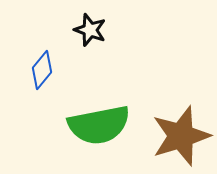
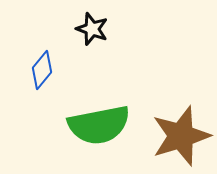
black star: moved 2 px right, 1 px up
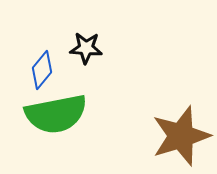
black star: moved 6 px left, 19 px down; rotated 16 degrees counterclockwise
green semicircle: moved 43 px left, 11 px up
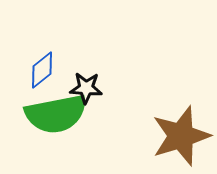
black star: moved 40 px down
blue diamond: rotated 12 degrees clockwise
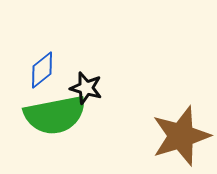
black star: rotated 12 degrees clockwise
green semicircle: moved 1 px left, 1 px down
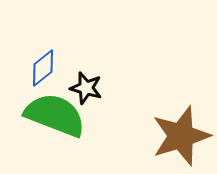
blue diamond: moved 1 px right, 2 px up
green semicircle: rotated 148 degrees counterclockwise
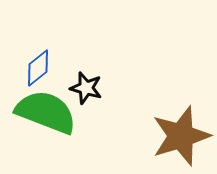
blue diamond: moved 5 px left
green semicircle: moved 9 px left, 3 px up
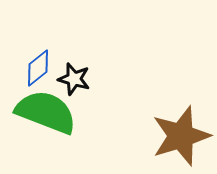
black star: moved 12 px left, 9 px up
